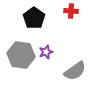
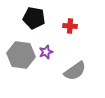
red cross: moved 1 px left, 15 px down
black pentagon: rotated 25 degrees counterclockwise
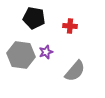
gray semicircle: rotated 15 degrees counterclockwise
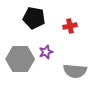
red cross: rotated 16 degrees counterclockwise
gray hexagon: moved 1 px left, 4 px down; rotated 8 degrees counterclockwise
gray semicircle: rotated 55 degrees clockwise
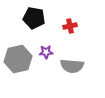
purple star: rotated 16 degrees clockwise
gray hexagon: moved 2 px left; rotated 12 degrees counterclockwise
gray semicircle: moved 3 px left, 5 px up
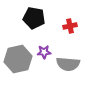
purple star: moved 2 px left
gray semicircle: moved 4 px left, 2 px up
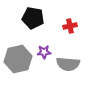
black pentagon: moved 1 px left
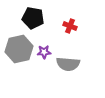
red cross: rotated 32 degrees clockwise
gray hexagon: moved 1 px right, 10 px up
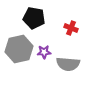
black pentagon: moved 1 px right
red cross: moved 1 px right, 2 px down
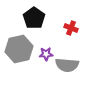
black pentagon: rotated 25 degrees clockwise
purple star: moved 2 px right, 2 px down
gray semicircle: moved 1 px left, 1 px down
